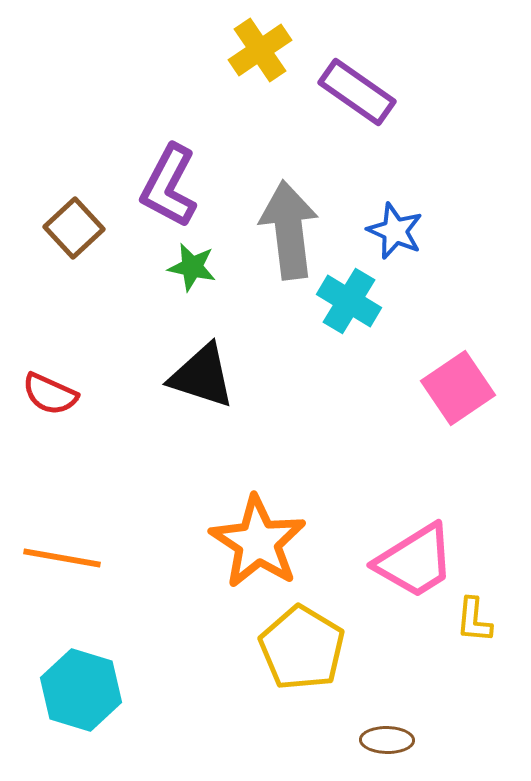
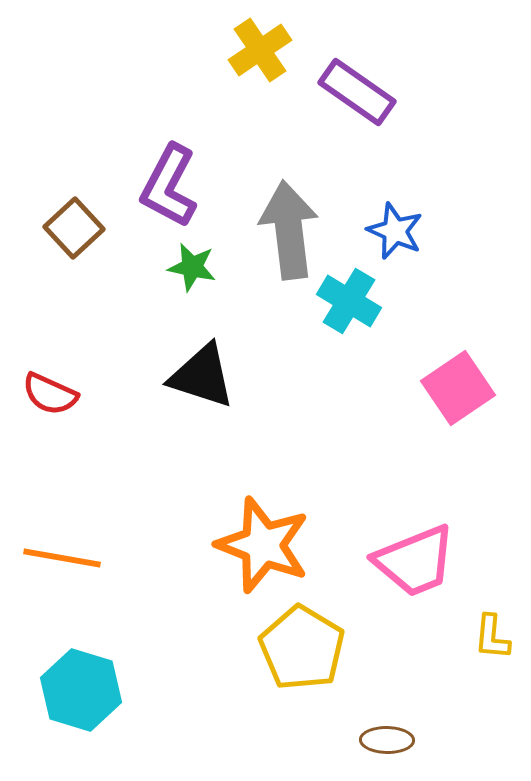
orange star: moved 5 px right, 3 px down; rotated 12 degrees counterclockwise
pink trapezoid: rotated 10 degrees clockwise
yellow L-shape: moved 18 px right, 17 px down
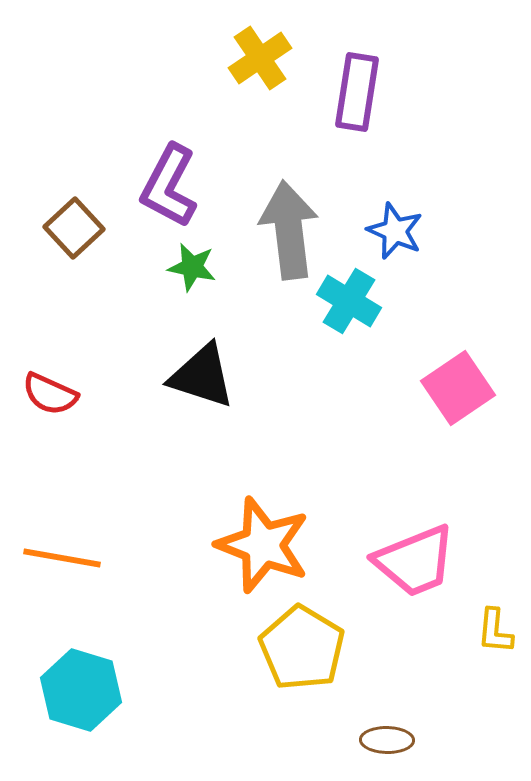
yellow cross: moved 8 px down
purple rectangle: rotated 64 degrees clockwise
yellow L-shape: moved 3 px right, 6 px up
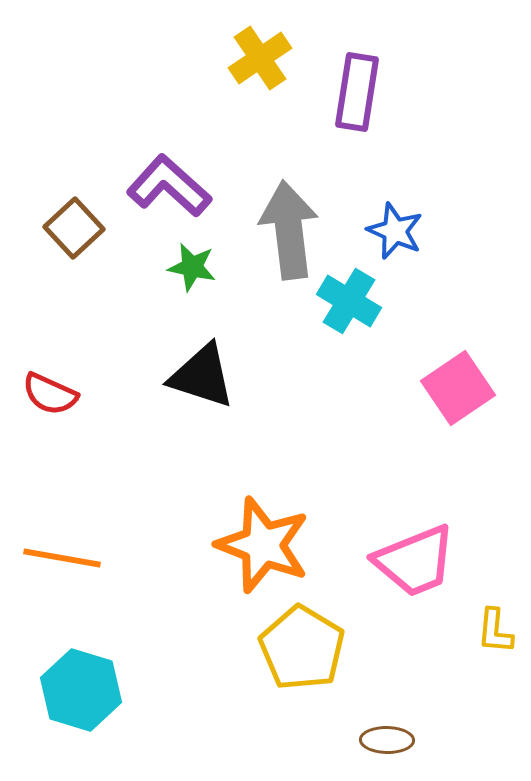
purple L-shape: rotated 104 degrees clockwise
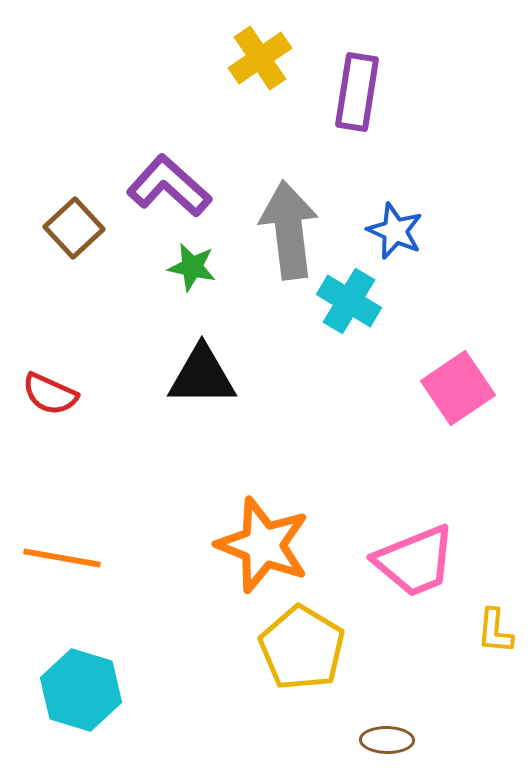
black triangle: rotated 18 degrees counterclockwise
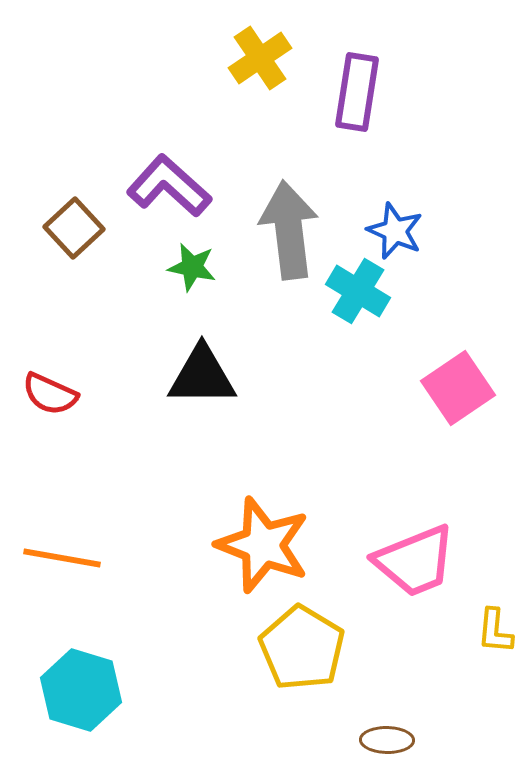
cyan cross: moved 9 px right, 10 px up
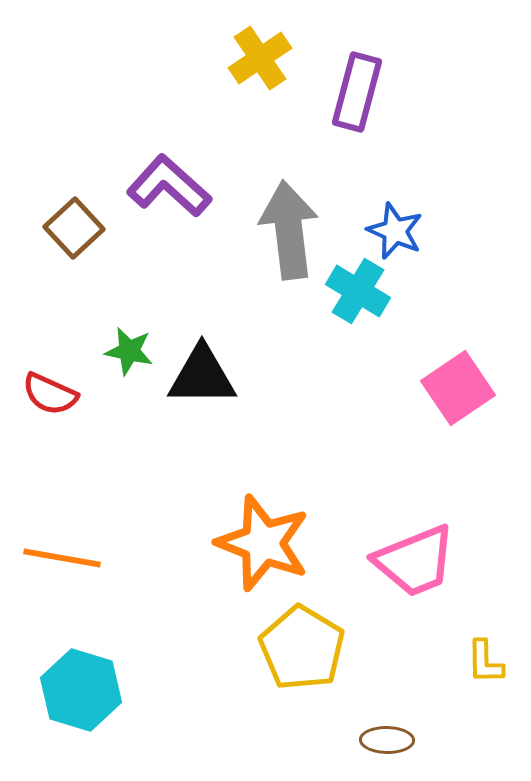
purple rectangle: rotated 6 degrees clockwise
green star: moved 63 px left, 84 px down
orange star: moved 2 px up
yellow L-shape: moved 10 px left, 31 px down; rotated 6 degrees counterclockwise
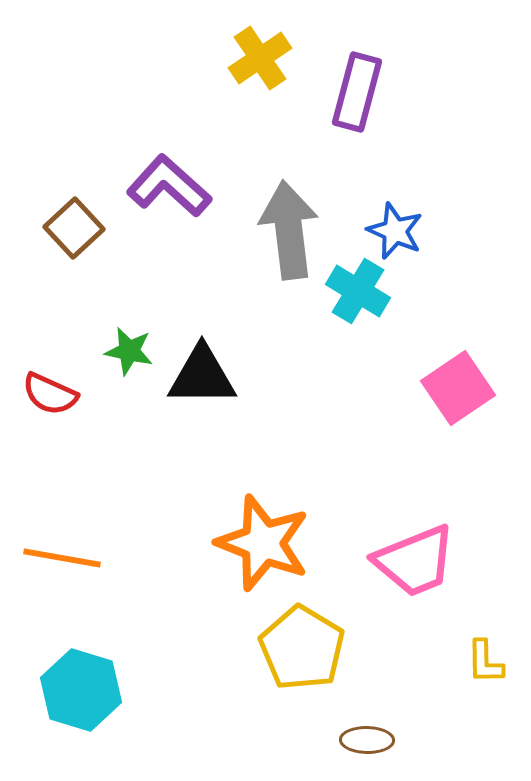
brown ellipse: moved 20 px left
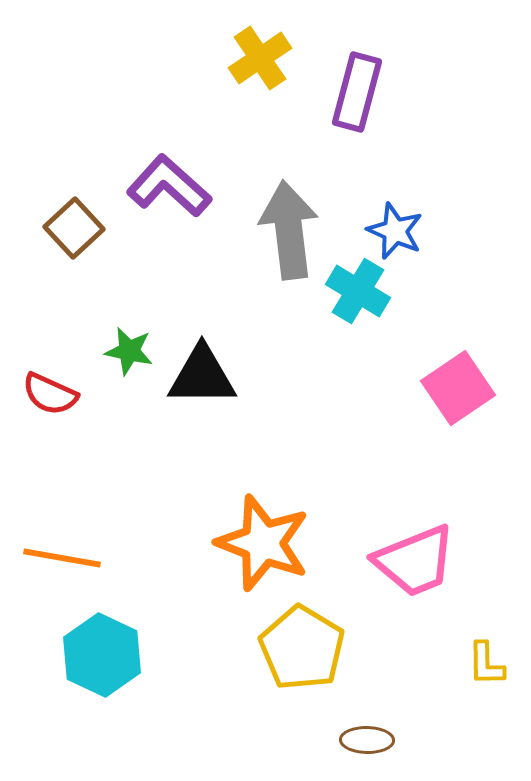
yellow L-shape: moved 1 px right, 2 px down
cyan hexagon: moved 21 px right, 35 px up; rotated 8 degrees clockwise
